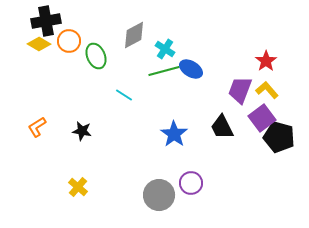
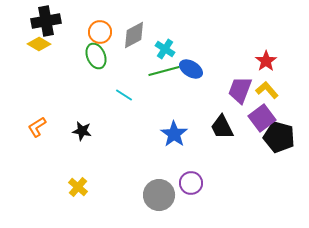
orange circle: moved 31 px right, 9 px up
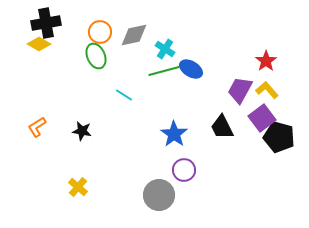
black cross: moved 2 px down
gray diamond: rotated 16 degrees clockwise
purple trapezoid: rotated 8 degrees clockwise
purple circle: moved 7 px left, 13 px up
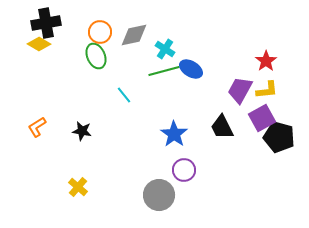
yellow L-shape: rotated 125 degrees clockwise
cyan line: rotated 18 degrees clockwise
purple square: rotated 8 degrees clockwise
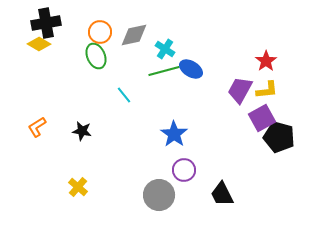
black trapezoid: moved 67 px down
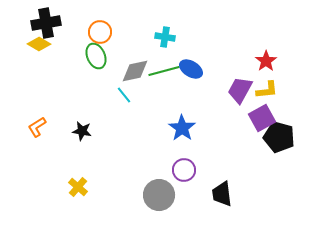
gray diamond: moved 1 px right, 36 px down
cyan cross: moved 12 px up; rotated 24 degrees counterclockwise
blue star: moved 8 px right, 6 px up
black trapezoid: rotated 20 degrees clockwise
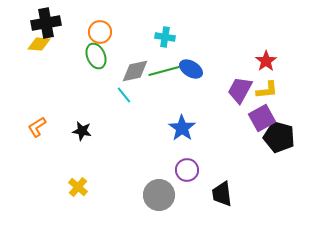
yellow diamond: rotated 25 degrees counterclockwise
purple circle: moved 3 px right
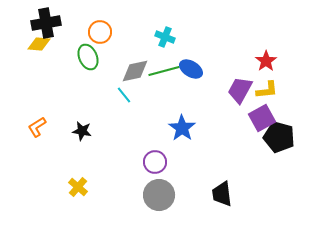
cyan cross: rotated 12 degrees clockwise
green ellipse: moved 8 px left, 1 px down
purple circle: moved 32 px left, 8 px up
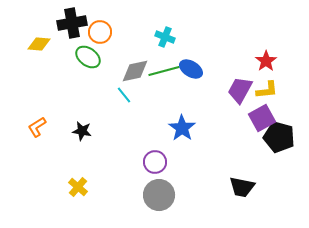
black cross: moved 26 px right
green ellipse: rotated 30 degrees counterclockwise
black trapezoid: moved 20 px right, 7 px up; rotated 72 degrees counterclockwise
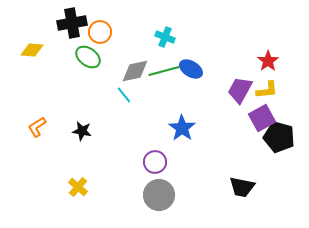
yellow diamond: moved 7 px left, 6 px down
red star: moved 2 px right
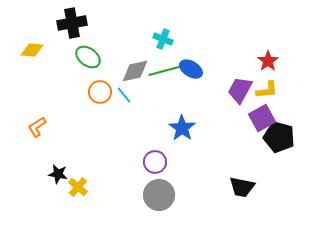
orange circle: moved 60 px down
cyan cross: moved 2 px left, 2 px down
black star: moved 24 px left, 43 px down
